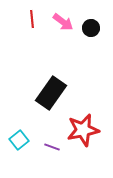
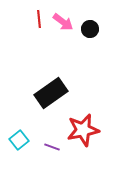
red line: moved 7 px right
black circle: moved 1 px left, 1 px down
black rectangle: rotated 20 degrees clockwise
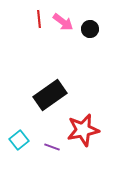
black rectangle: moved 1 px left, 2 px down
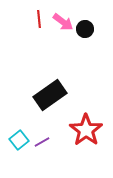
black circle: moved 5 px left
red star: moved 3 px right; rotated 24 degrees counterclockwise
purple line: moved 10 px left, 5 px up; rotated 49 degrees counterclockwise
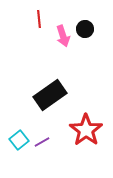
pink arrow: moved 14 px down; rotated 35 degrees clockwise
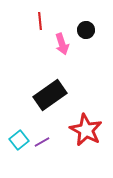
red line: moved 1 px right, 2 px down
black circle: moved 1 px right, 1 px down
pink arrow: moved 1 px left, 8 px down
red star: rotated 8 degrees counterclockwise
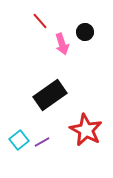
red line: rotated 36 degrees counterclockwise
black circle: moved 1 px left, 2 px down
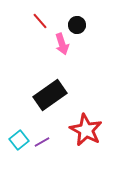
black circle: moved 8 px left, 7 px up
